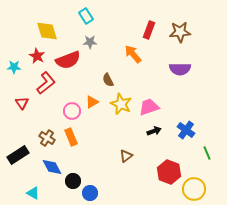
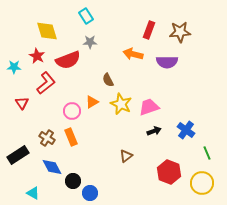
orange arrow: rotated 36 degrees counterclockwise
purple semicircle: moved 13 px left, 7 px up
yellow circle: moved 8 px right, 6 px up
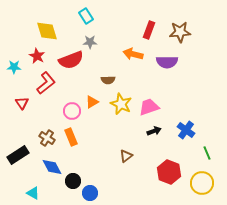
red semicircle: moved 3 px right
brown semicircle: rotated 64 degrees counterclockwise
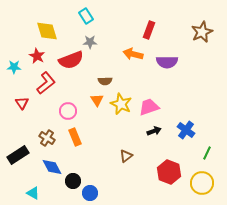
brown star: moved 22 px right; rotated 20 degrees counterclockwise
brown semicircle: moved 3 px left, 1 px down
orange triangle: moved 5 px right, 2 px up; rotated 32 degrees counterclockwise
pink circle: moved 4 px left
orange rectangle: moved 4 px right
green line: rotated 48 degrees clockwise
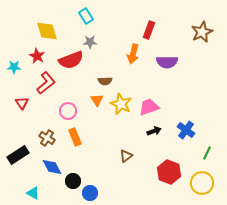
orange arrow: rotated 90 degrees counterclockwise
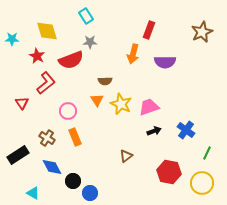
purple semicircle: moved 2 px left
cyan star: moved 2 px left, 28 px up
red hexagon: rotated 10 degrees counterclockwise
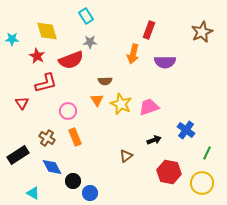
red L-shape: rotated 25 degrees clockwise
black arrow: moved 9 px down
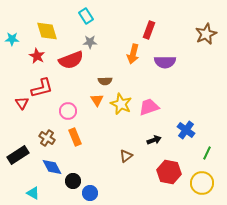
brown star: moved 4 px right, 2 px down
red L-shape: moved 4 px left, 5 px down
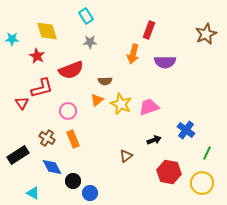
red semicircle: moved 10 px down
orange triangle: rotated 24 degrees clockwise
orange rectangle: moved 2 px left, 2 px down
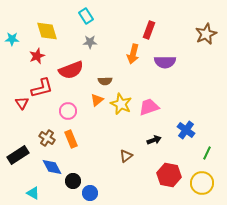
red star: rotated 21 degrees clockwise
orange rectangle: moved 2 px left
red hexagon: moved 3 px down
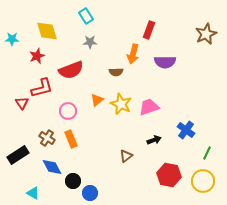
brown semicircle: moved 11 px right, 9 px up
yellow circle: moved 1 px right, 2 px up
